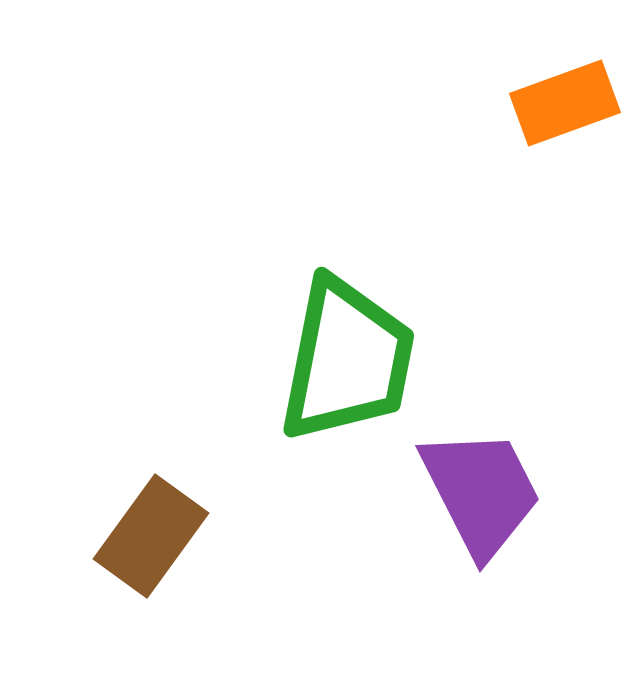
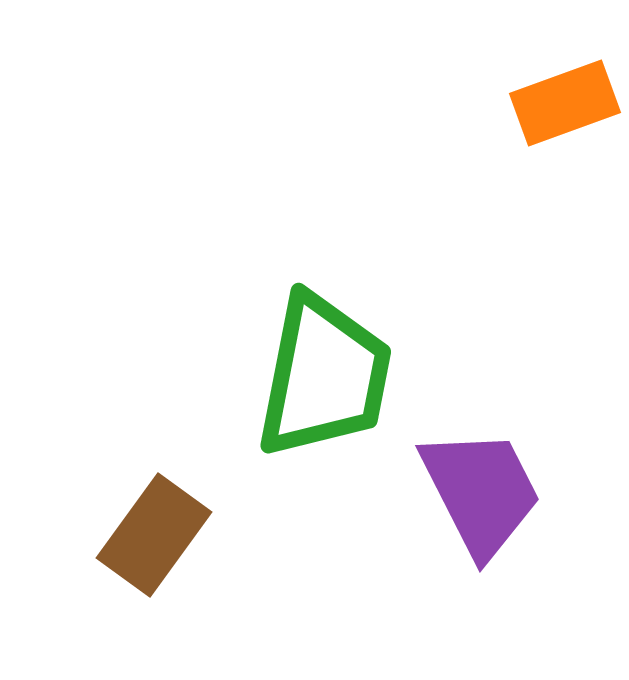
green trapezoid: moved 23 px left, 16 px down
brown rectangle: moved 3 px right, 1 px up
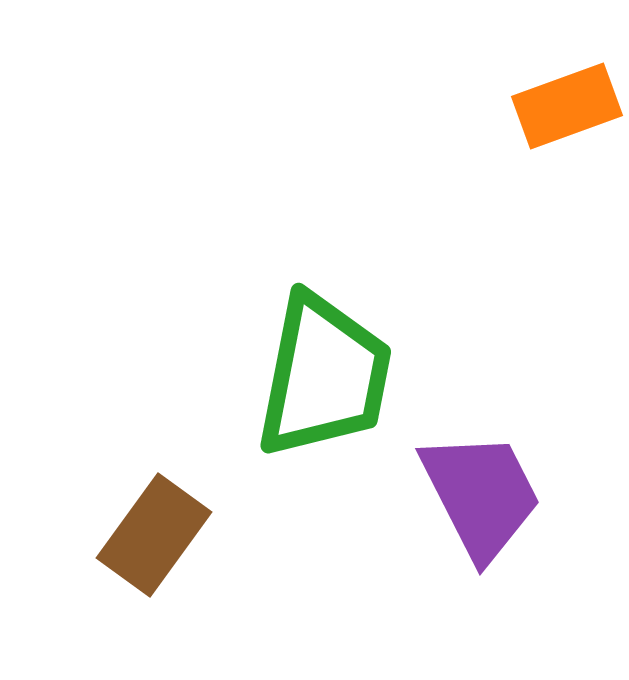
orange rectangle: moved 2 px right, 3 px down
purple trapezoid: moved 3 px down
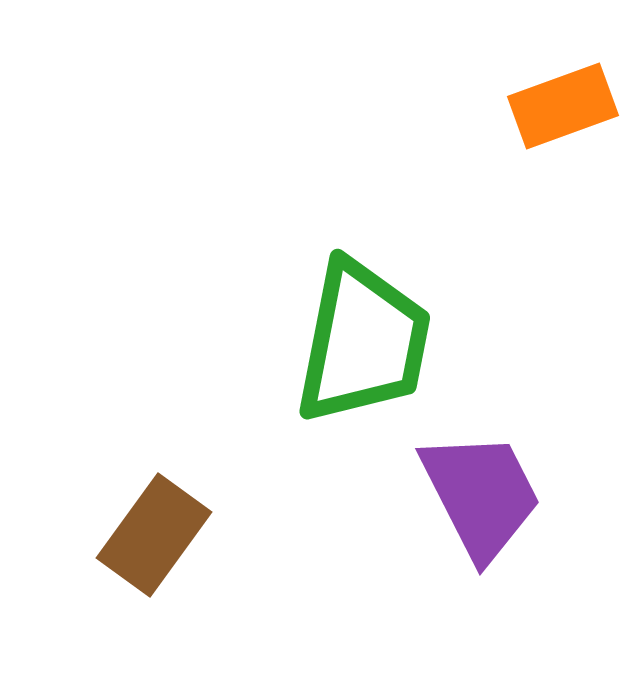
orange rectangle: moved 4 px left
green trapezoid: moved 39 px right, 34 px up
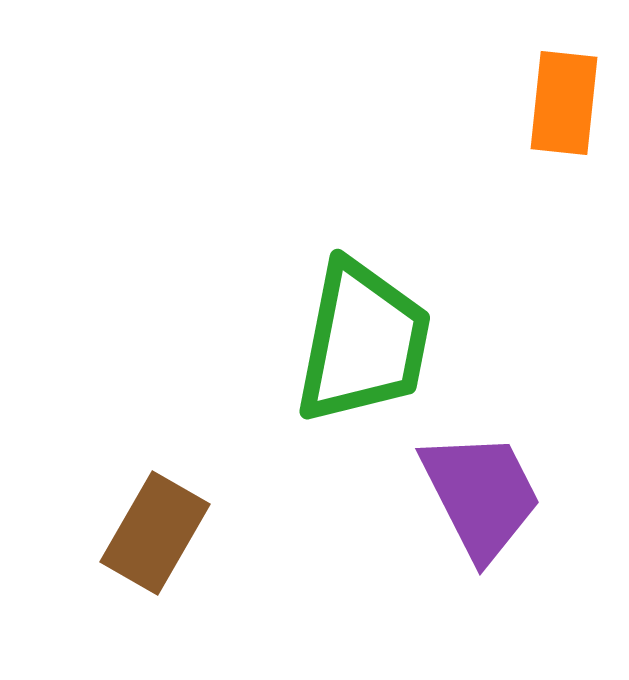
orange rectangle: moved 1 px right, 3 px up; rotated 64 degrees counterclockwise
brown rectangle: moved 1 px right, 2 px up; rotated 6 degrees counterclockwise
